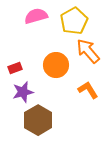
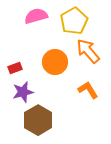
orange circle: moved 1 px left, 3 px up
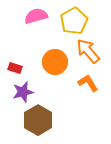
red rectangle: rotated 40 degrees clockwise
orange L-shape: moved 7 px up
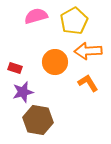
orange arrow: rotated 52 degrees counterclockwise
brown hexagon: rotated 20 degrees counterclockwise
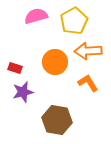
brown hexagon: moved 19 px right
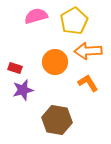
purple star: moved 2 px up
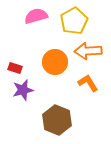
brown hexagon: rotated 12 degrees clockwise
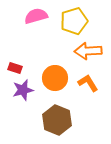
yellow pentagon: rotated 12 degrees clockwise
orange circle: moved 16 px down
